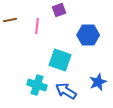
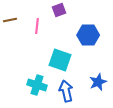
blue arrow: rotated 45 degrees clockwise
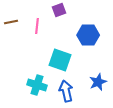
brown line: moved 1 px right, 2 px down
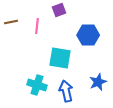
cyan square: moved 2 px up; rotated 10 degrees counterclockwise
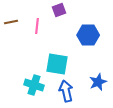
cyan square: moved 3 px left, 6 px down
cyan cross: moved 3 px left
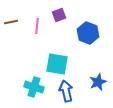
purple square: moved 5 px down
blue hexagon: moved 2 px up; rotated 20 degrees clockwise
cyan cross: moved 2 px down
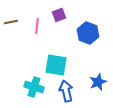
cyan square: moved 1 px left, 1 px down
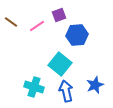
brown line: rotated 48 degrees clockwise
pink line: rotated 49 degrees clockwise
blue hexagon: moved 11 px left, 2 px down; rotated 25 degrees counterclockwise
cyan square: moved 4 px right, 1 px up; rotated 30 degrees clockwise
blue star: moved 3 px left, 3 px down
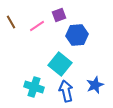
brown line: rotated 24 degrees clockwise
